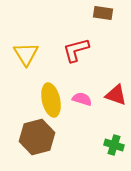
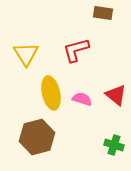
red triangle: rotated 20 degrees clockwise
yellow ellipse: moved 7 px up
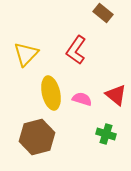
brown rectangle: rotated 30 degrees clockwise
red L-shape: rotated 40 degrees counterclockwise
yellow triangle: rotated 16 degrees clockwise
green cross: moved 8 px left, 11 px up
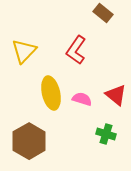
yellow triangle: moved 2 px left, 3 px up
brown hexagon: moved 8 px left, 4 px down; rotated 16 degrees counterclockwise
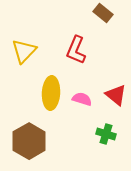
red L-shape: rotated 12 degrees counterclockwise
yellow ellipse: rotated 16 degrees clockwise
